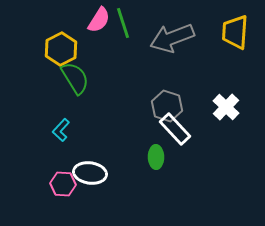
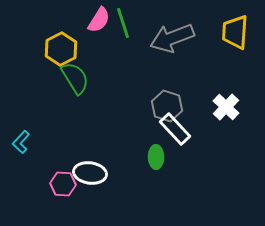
cyan L-shape: moved 40 px left, 12 px down
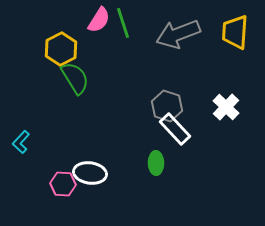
gray arrow: moved 6 px right, 4 px up
green ellipse: moved 6 px down
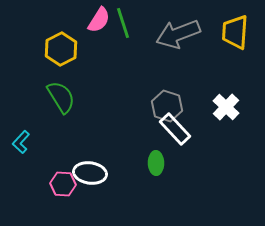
green semicircle: moved 14 px left, 19 px down
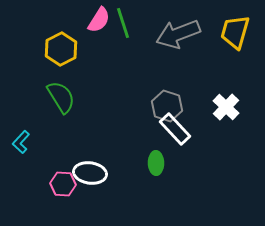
yellow trapezoid: rotated 12 degrees clockwise
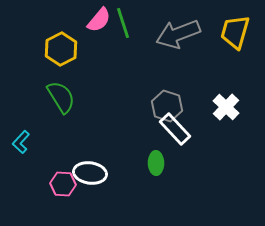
pink semicircle: rotated 8 degrees clockwise
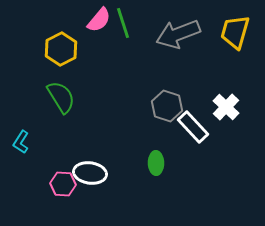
white rectangle: moved 18 px right, 2 px up
cyan L-shape: rotated 10 degrees counterclockwise
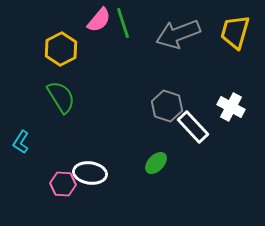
white cross: moved 5 px right; rotated 16 degrees counterclockwise
green ellipse: rotated 45 degrees clockwise
